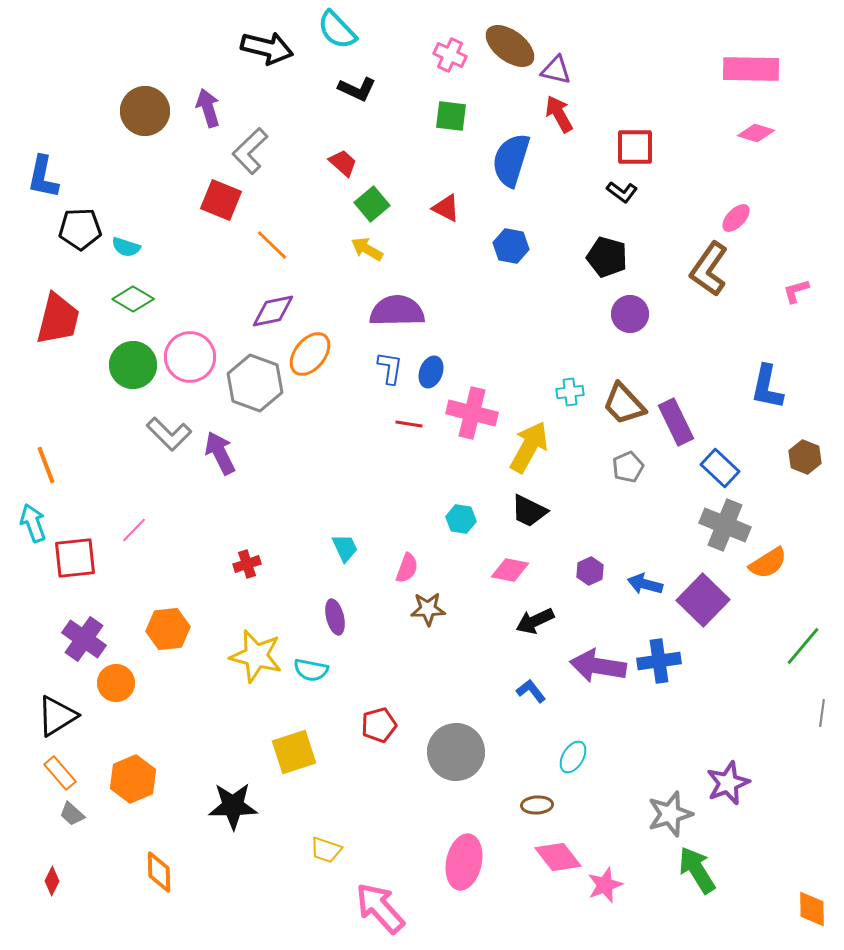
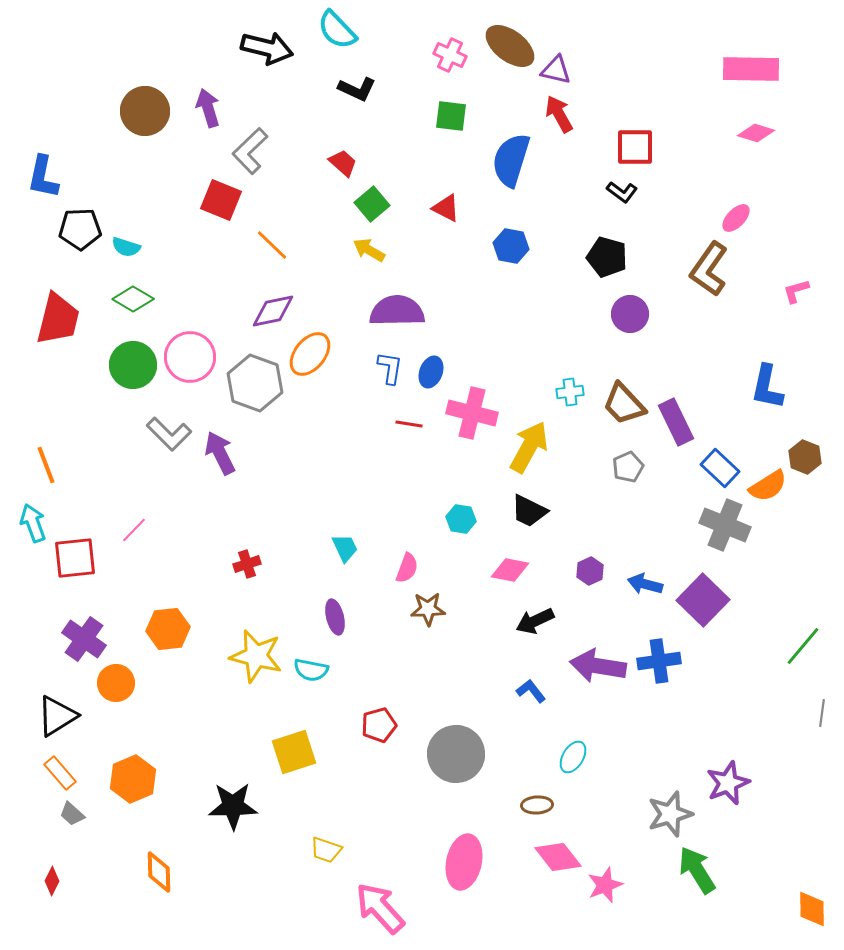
yellow arrow at (367, 249): moved 2 px right, 1 px down
orange semicircle at (768, 563): moved 77 px up
gray circle at (456, 752): moved 2 px down
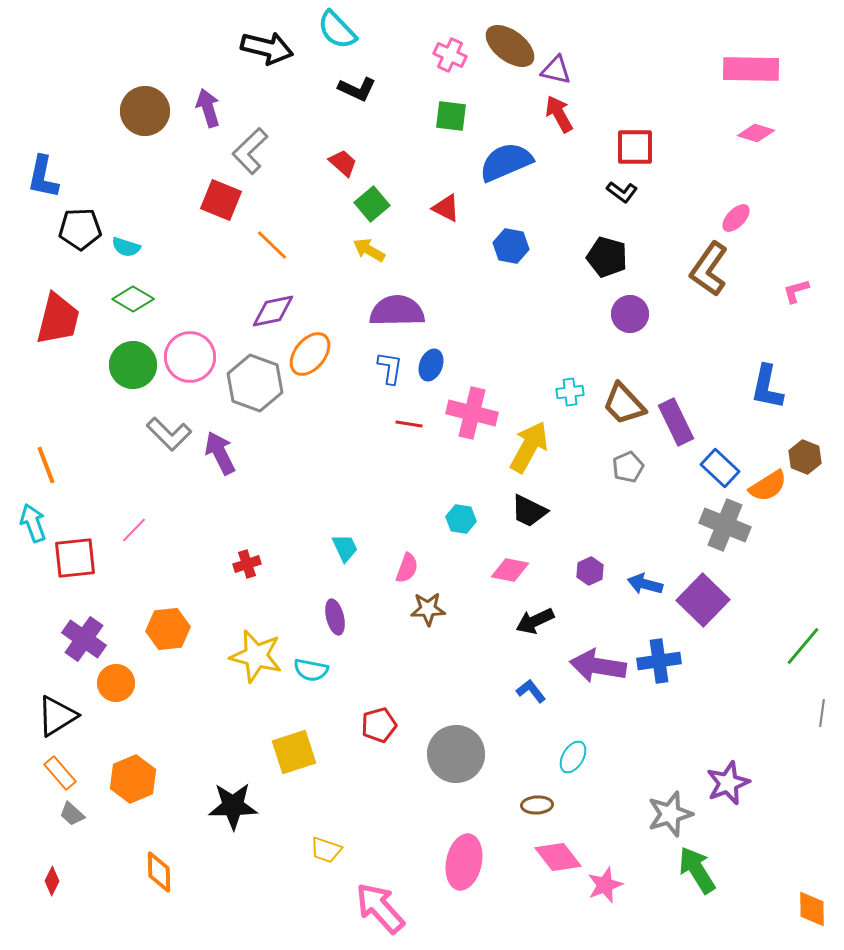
blue semicircle at (511, 160): moved 5 px left, 2 px down; rotated 50 degrees clockwise
blue ellipse at (431, 372): moved 7 px up
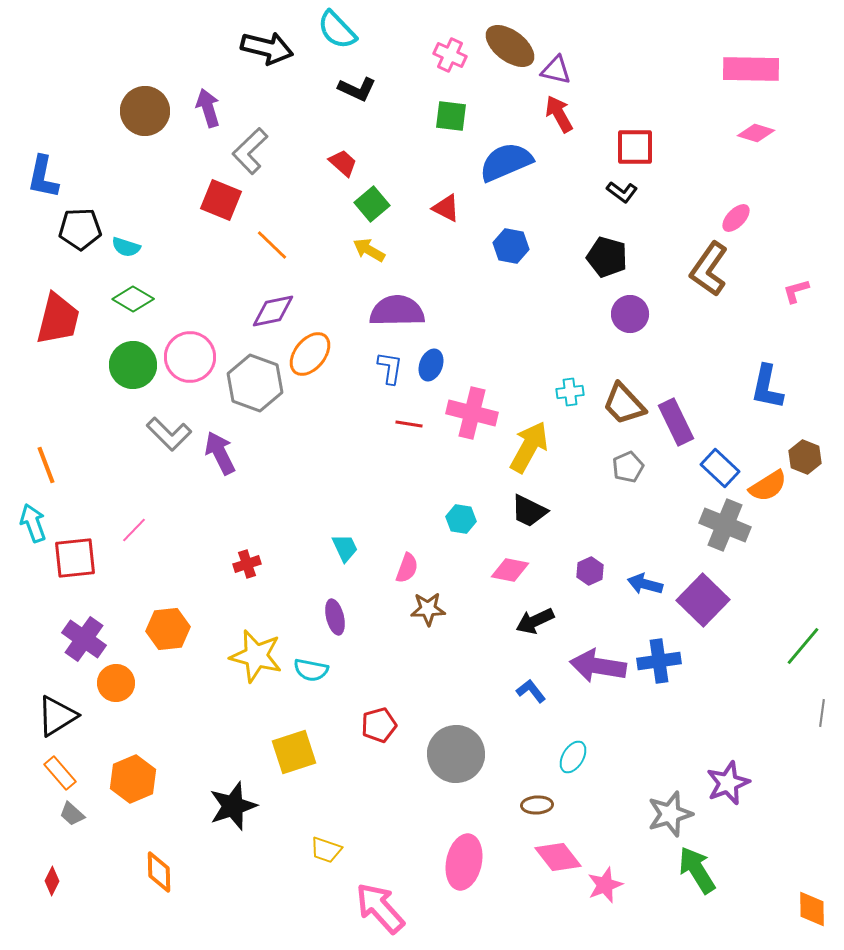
black star at (233, 806): rotated 18 degrees counterclockwise
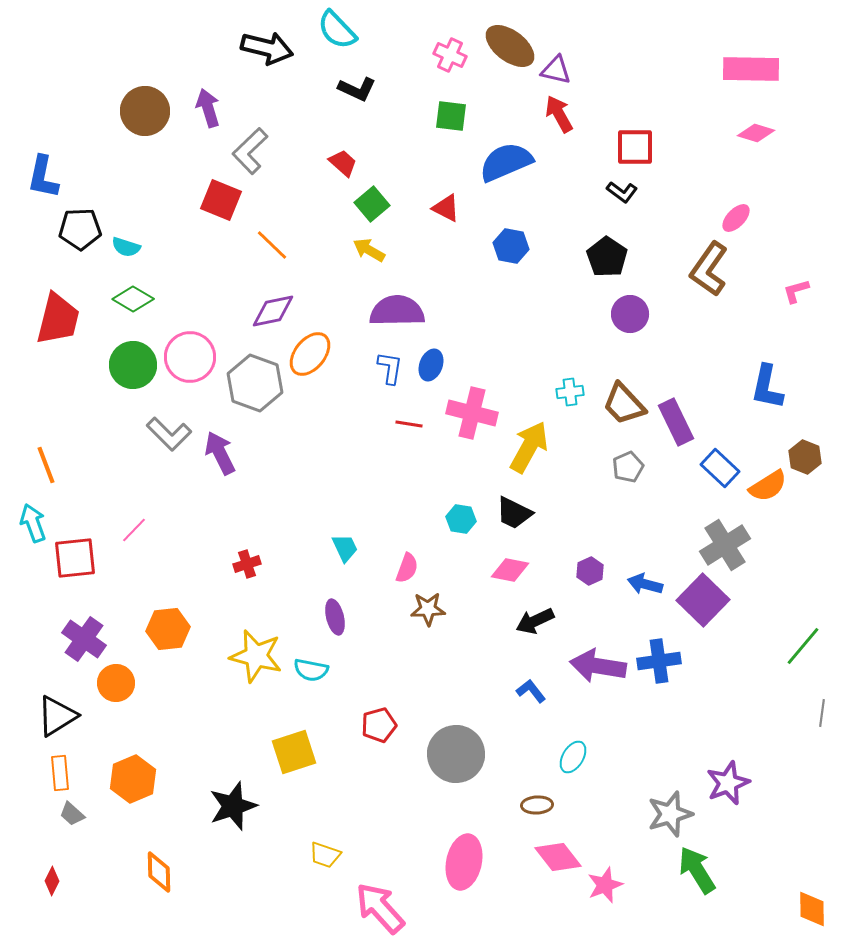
black pentagon at (607, 257): rotated 18 degrees clockwise
black trapezoid at (529, 511): moved 15 px left, 2 px down
gray cross at (725, 525): moved 20 px down; rotated 36 degrees clockwise
orange rectangle at (60, 773): rotated 36 degrees clockwise
yellow trapezoid at (326, 850): moved 1 px left, 5 px down
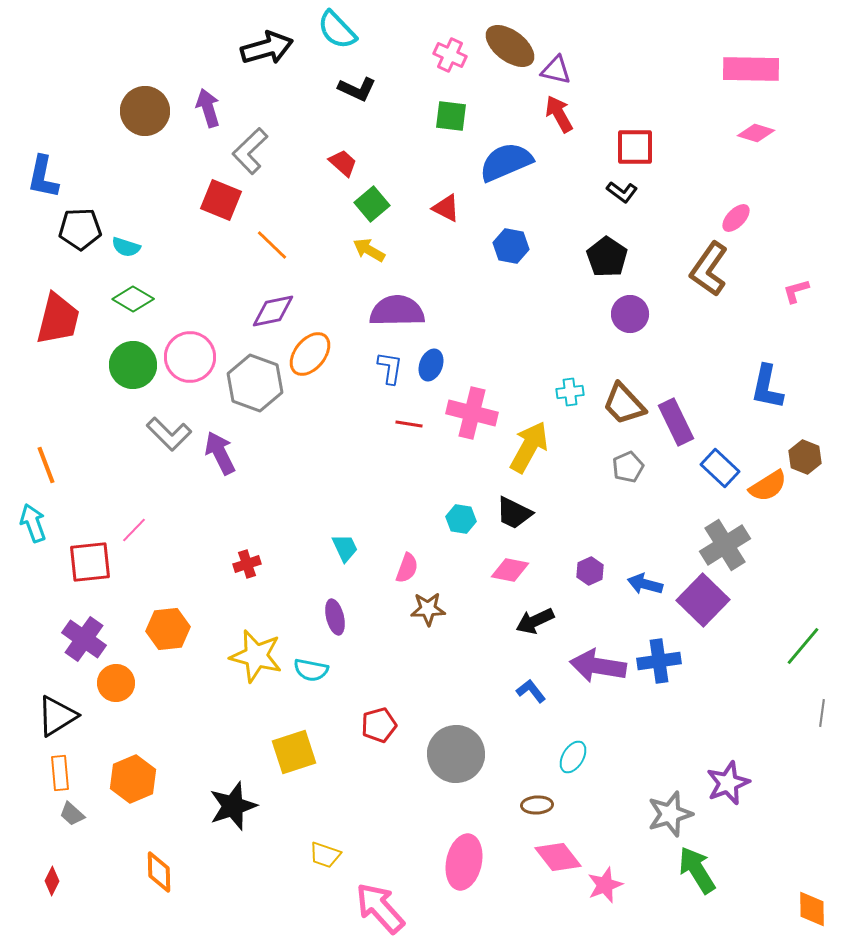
black arrow at (267, 48): rotated 30 degrees counterclockwise
red square at (75, 558): moved 15 px right, 4 px down
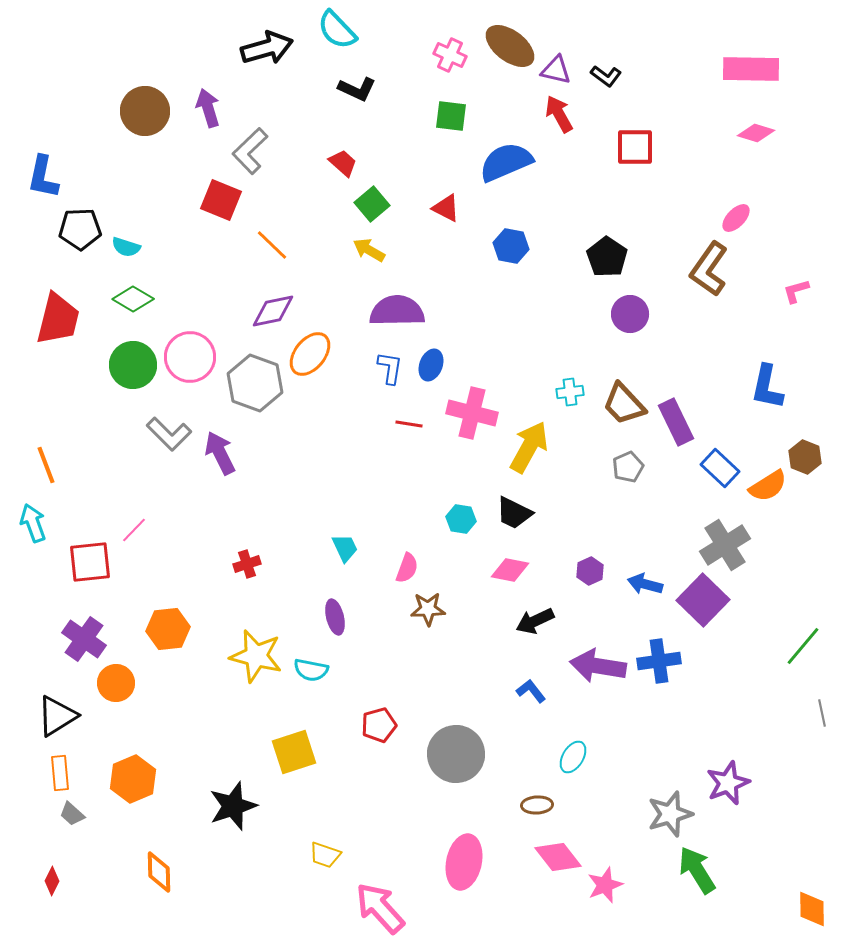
black L-shape at (622, 192): moved 16 px left, 116 px up
gray line at (822, 713): rotated 20 degrees counterclockwise
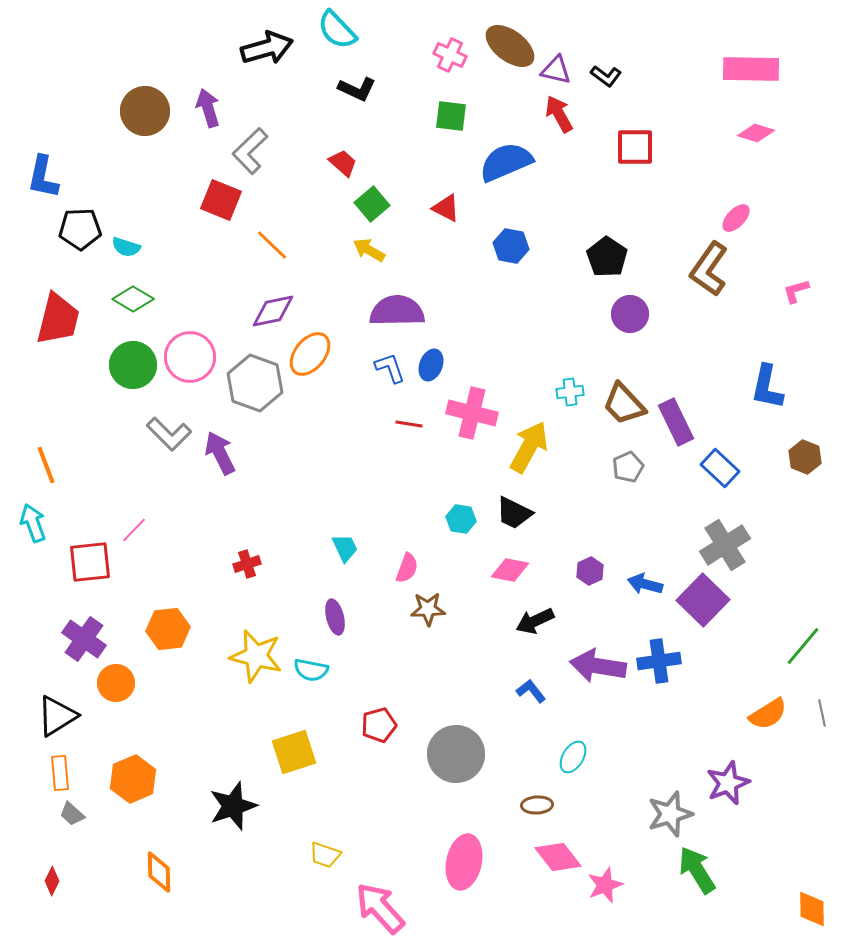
blue L-shape at (390, 368): rotated 28 degrees counterclockwise
orange semicircle at (768, 486): moved 228 px down
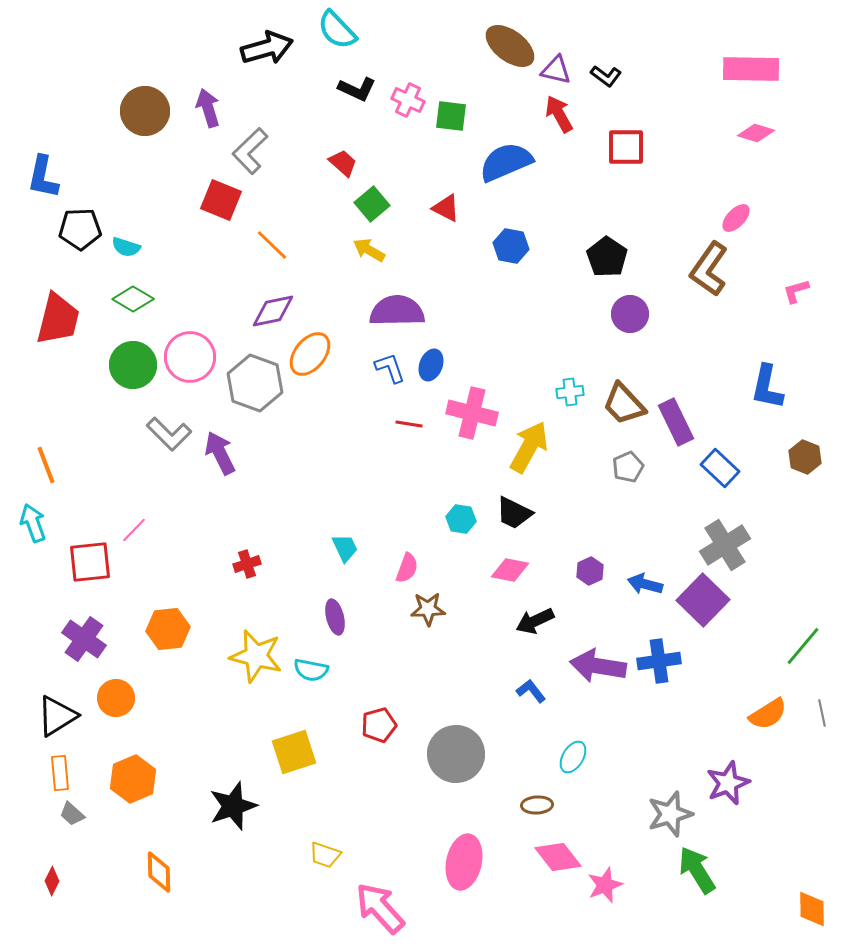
pink cross at (450, 55): moved 42 px left, 45 px down
red square at (635, 147): moved 9 px left
orange circle at (116, 683): moved 15 px down
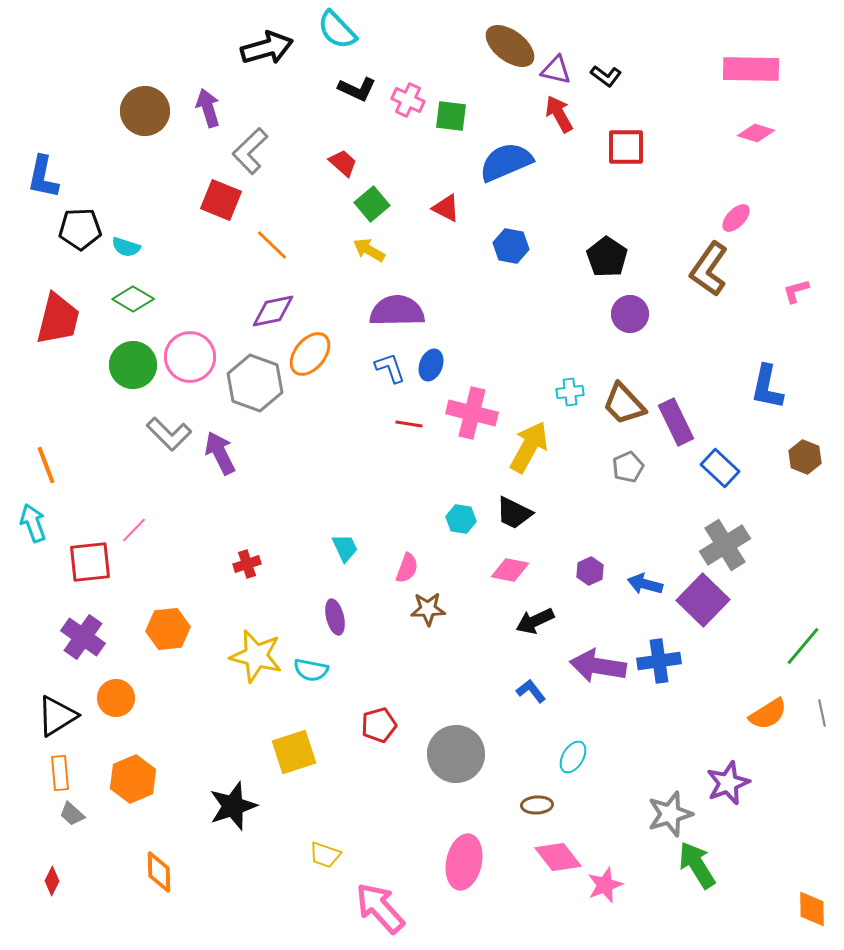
purple cross at (84, 639): moved 1 px left, 2 px up
green arrow at (697, 870): moved 5 px up
